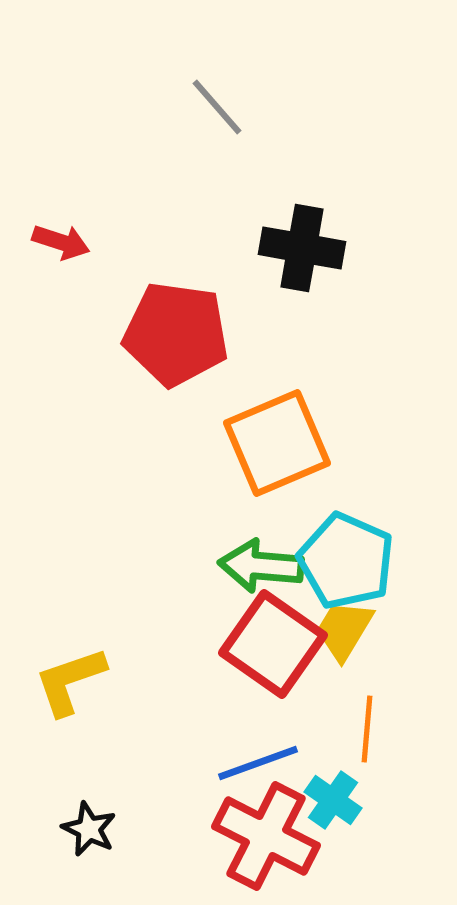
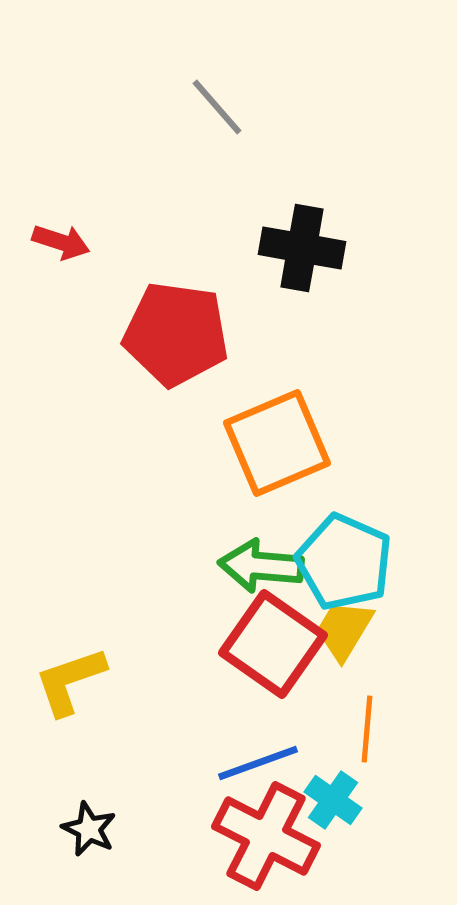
cyan pentagon: moved 2 px left, 1 px down
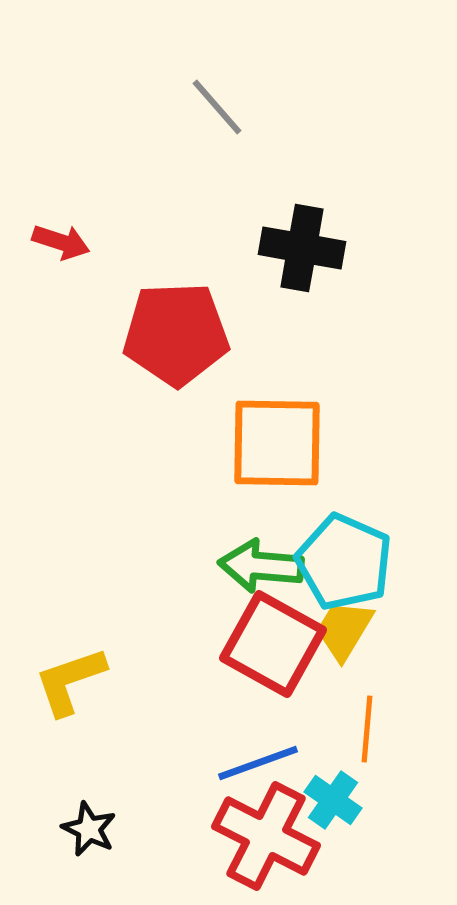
red pentagon: rotated 10 degrees counterclockwise
orange square: rotated 24 degrees clockwise
red square: rotated 6 degrees counterclockwise
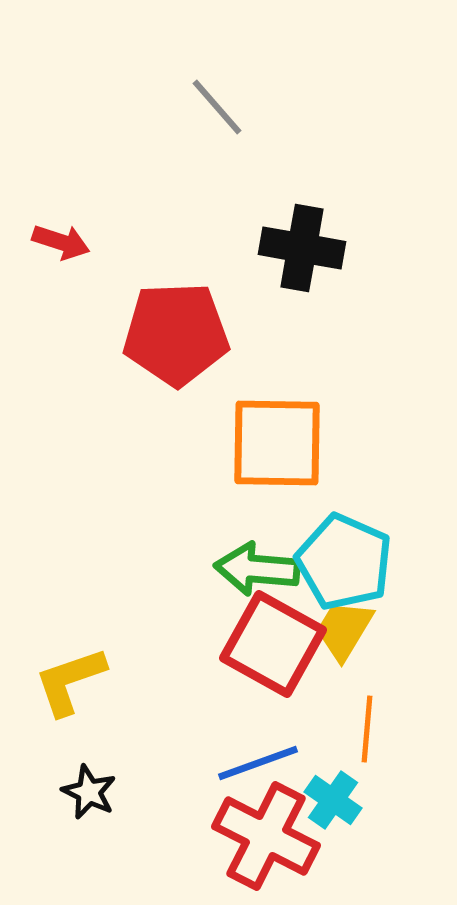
green arrow: moved 4 px left, 3 px down
black star: moved 37 px up
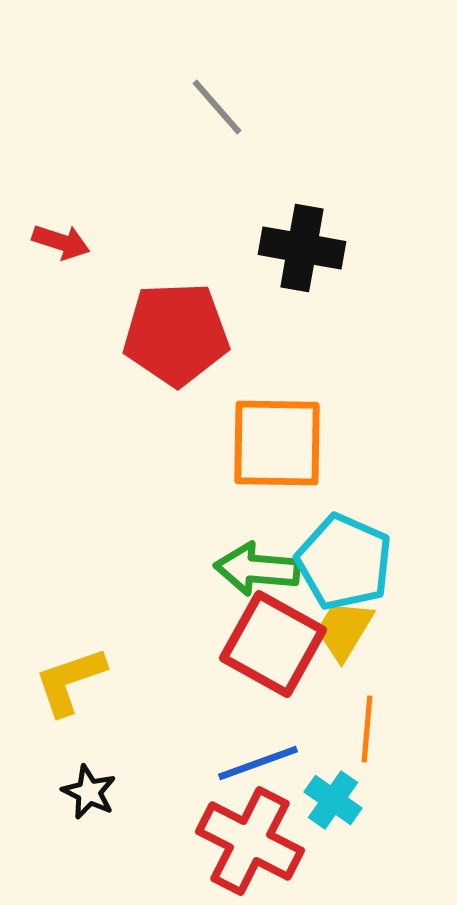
red cross: moved 16 px left, 5 px down
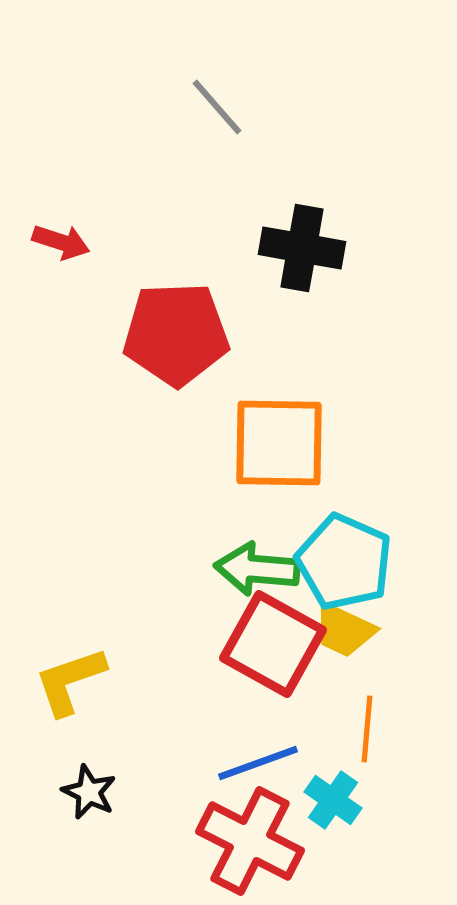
orange square: moved 2 px right
yellow trapezoid: rotated 96 degrees counterclockwise
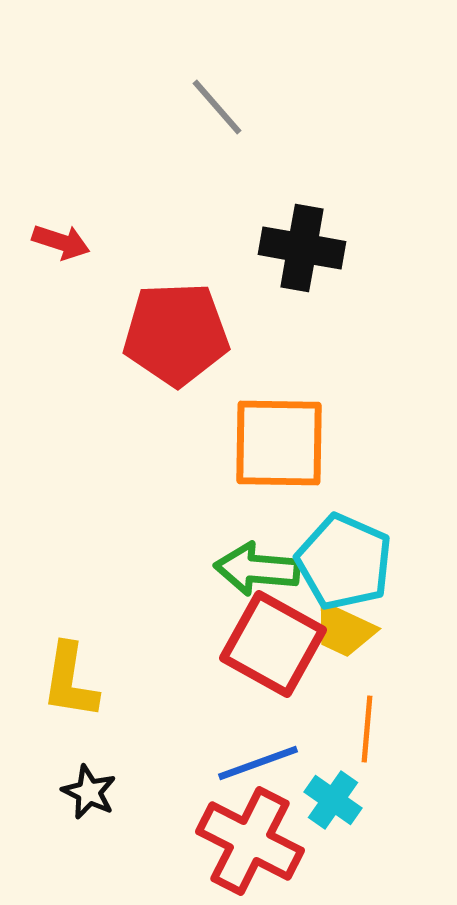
yellow L-shape: rotated 62 degrees counterclockwise
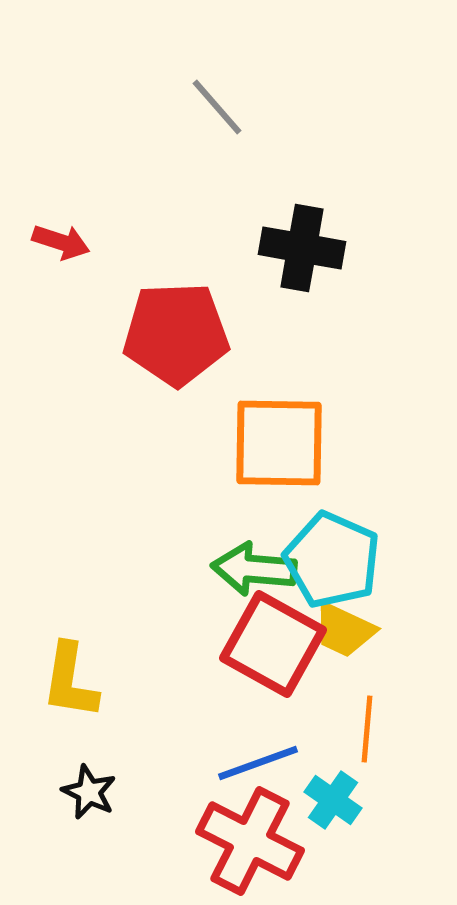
cyan pentagon: moved 12 px left, 2 px up
green arrow: moved 3 px left
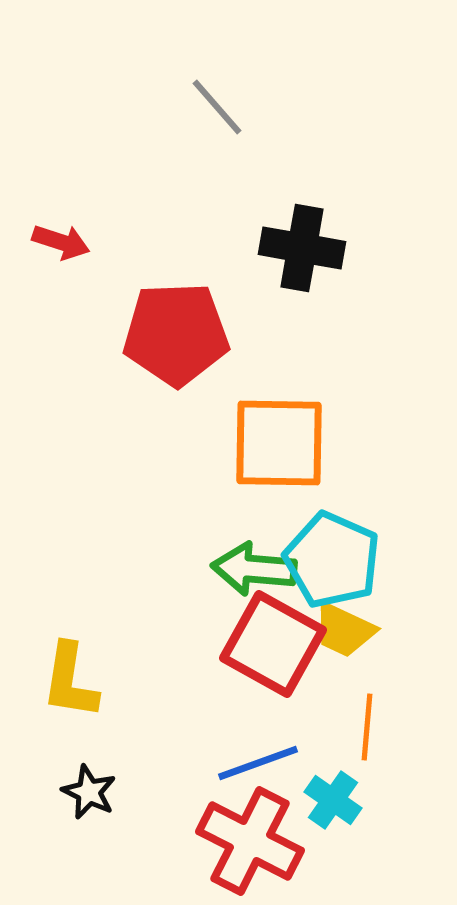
orange line: moved 2 px up
